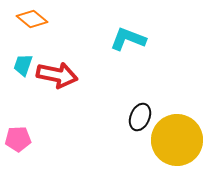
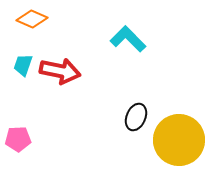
orange diamond: rotated 16 degrees counterclockwise
cyan L-shape: rotated 24 degrees clockwise
red arrow: moved 3 px right, 4 px up
black ellipse: moved 4 px left
yellow circle: moved 2 px right
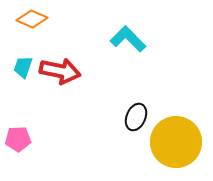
cyan trapezoid: moved 2 px down
yellow circle: moved 3 px left, 2 px down
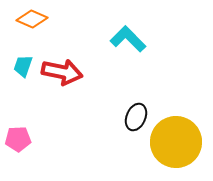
cyan trapezoid: moved 1 px up
red arrow: moved 2 px right, 1 px down
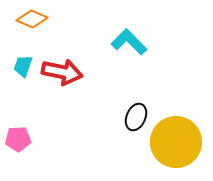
cyan L-shape: moved 1 px right, 3 px down
